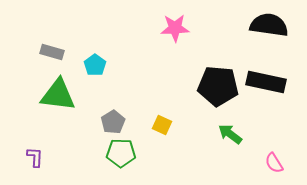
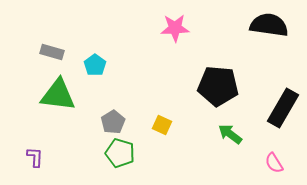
black rectangle: moved 17 px right, 26 px down; rotated 72 degrees counterclockwise
green pentagon: moved 1 px left; rotated 16 degrees clockwise
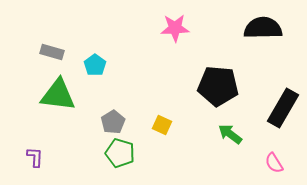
black semicircle: moved 6 px left, 3 px down; rotated 9 degrees counterclockwise
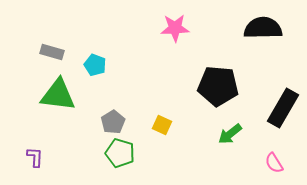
cyan pentagon: rotated 15 degrees counterclockwise
green arrow: rotated 75 degrees counterclockwise
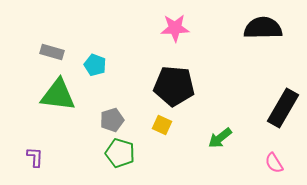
black pentagon: moved 44 px left
gray pentagon: moved 1 px left, 2 px up; rotated 15 degrees clockwise
green arrow: moved 10 px left, 4 px down
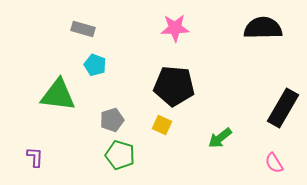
gray rectangle: moved 31 px right, 23 px up
green pentagon: moved 2 px down
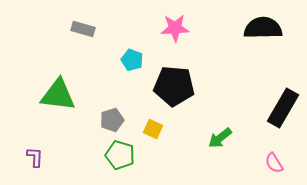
cyan pentagon: moved 37 px right, 5 px up
yellow square: moved 9 px left, 4 px down
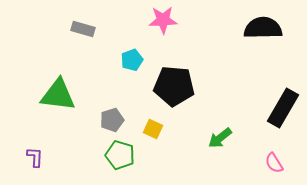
pink star: moved 12 px left, 8 px up
cyan pentagon: rotated 30 degrees clockwise
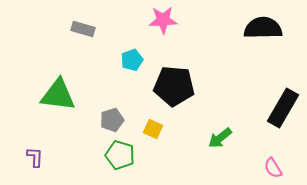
pink semicircle: moved 1 px left, 5 px down
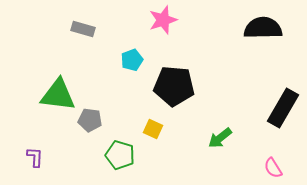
pink star: rotated 16 degrees counterclockwise
gray pentagon: moved 22 px left; rotated 25 degrees clockwise
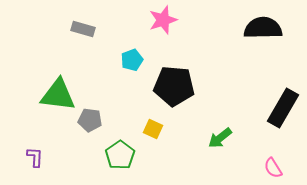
green pentagon: rotated 20 degrees clockwise
